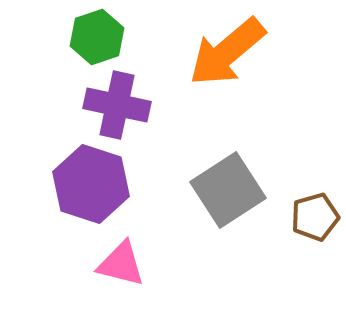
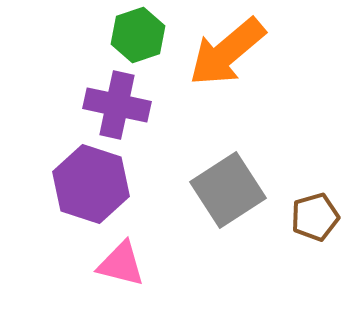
green hexagon: moved 41 px right, 2 px up
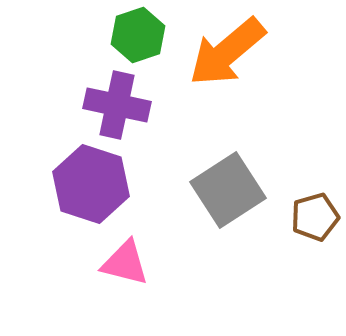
pink triangle: moved 4 px right, 1 px up
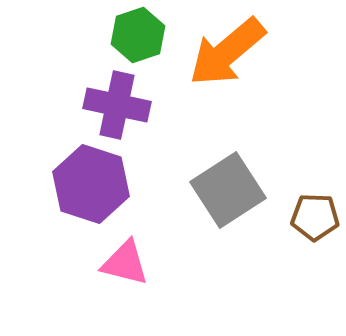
brown pentagon: rotated 18 degrees clockwise
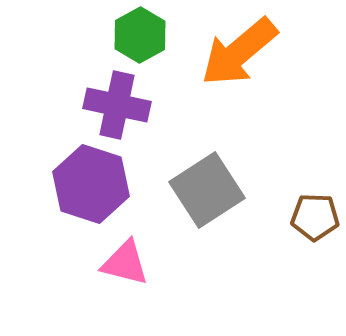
green hexagon: moved 2 px right; rotated 10 degrees counterclockwise
orange arrow: moved 12 px right
gray square: moved 21 px left
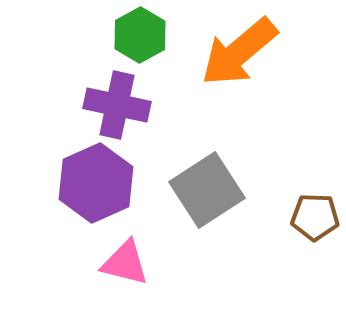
purple hexagon: moved 5 px right, 1 px up; rotated 18 degrees clockwise
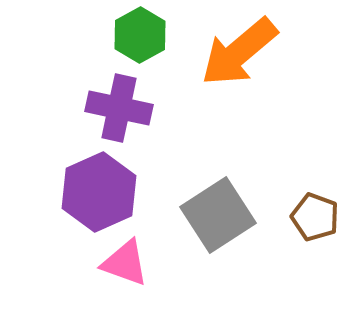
purple cross: moved 2 px right, 3 px down
purple hexagon: moved 3 px right, 9 px down
gray square: moved 11 px right, 25 px down
brown pentagon: rotated 18 degrees clockwise
pink triangle: rotated 6 degrees clockwise
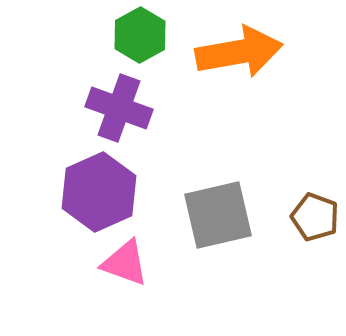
orange arrow: rotated 150 degrees counterclockwise
purple cross: rotated 8 degrees clockwise
gray square: rotated 20 degrees clockwise
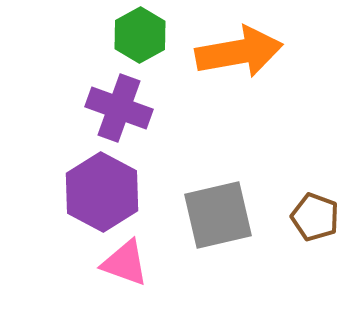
purple hexagon: moved 3 px right; rotated 8 degrees counterclockwise
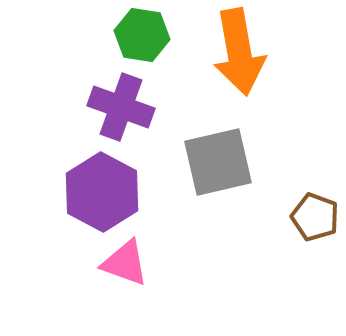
green hexagon: moved 2 px right; rotated 22 degrees counterclockwise
orange arrow: rotated 90 degrees clockwise
purple cross: moved 2 px right, 1 px up
gray square: moved 53 px up
